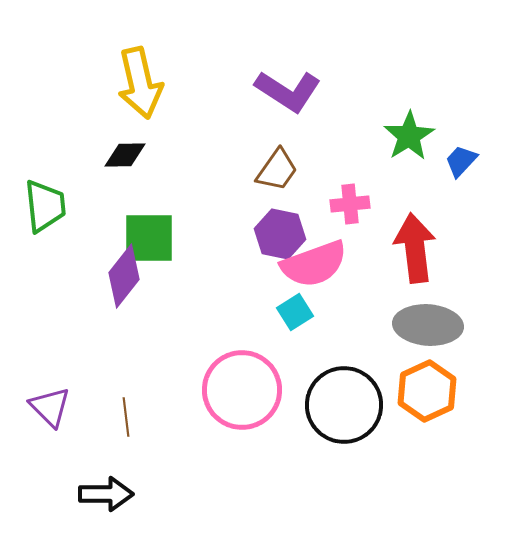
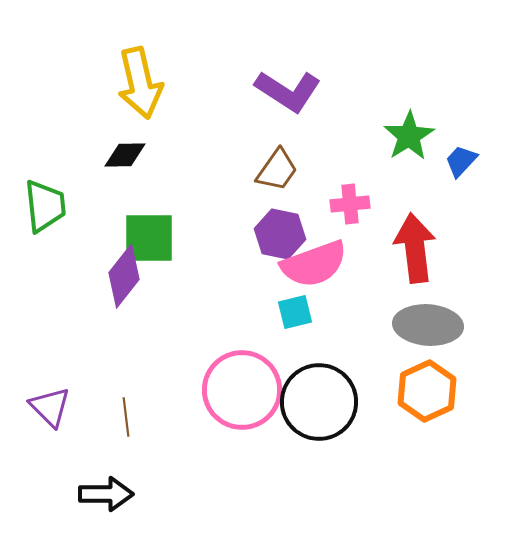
cyan square: rotated 18 degrees clockwise
black circle: moved 25 px left, 3 px up
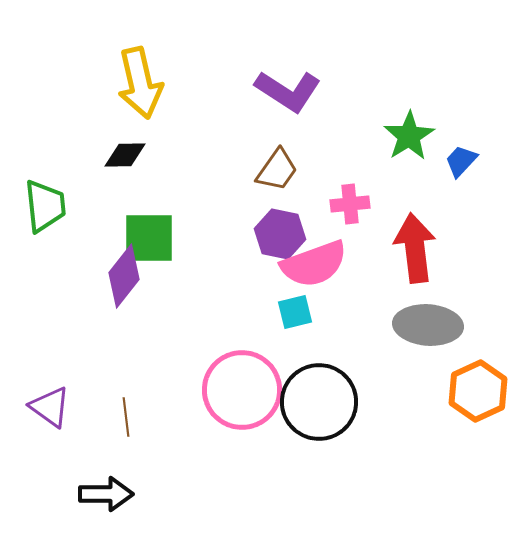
orange hexagon: moved 51 px right
purple triangle: rotated 9 degrees counterclockwise
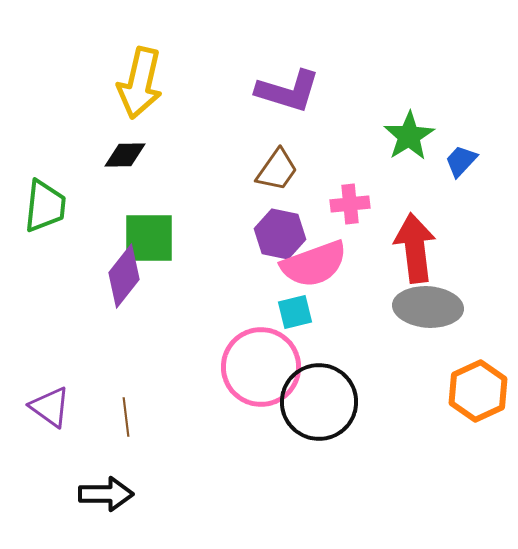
yellow arrow: rotated 26 degrees clockwise
purple L-shape: rotated 16 degrees counterclockwise
green trapezoid: rotated 12 degrees clockwise
gray ellipse: moved 18 px up
pink circle: moved 19 px right, 23 px up
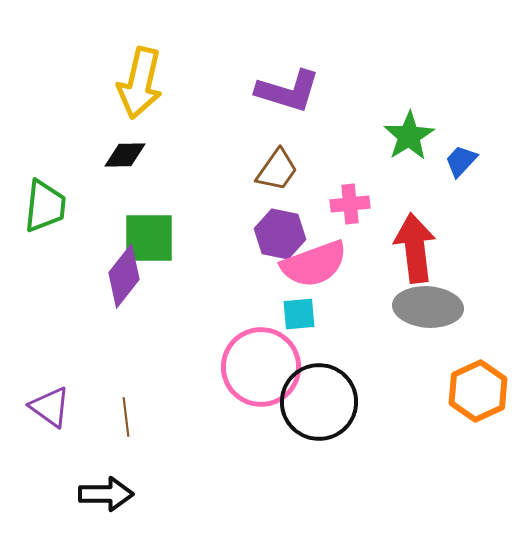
cyan square: moved 4 px right, 2 px down; rotated 9 degrees clockwise
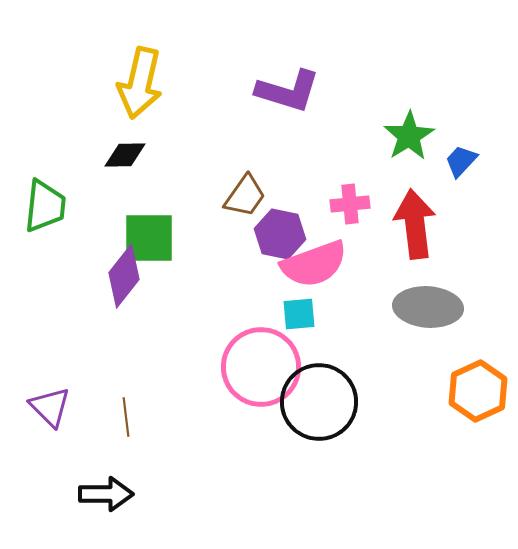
brown trapezoid: moved 32 px left, 26 px down
red arrow: moved 24 px up
purple triangle: rotated 9 degrees clockwise
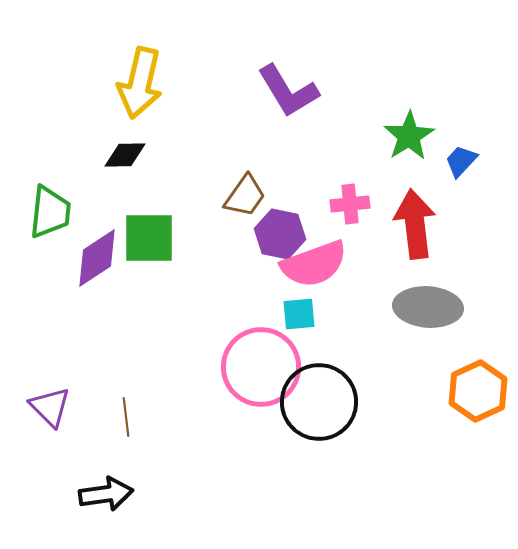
purple L-shape: rotated 42 degrees clockwise
green trapezoid: moved 5 px right, 6 px down
purple diamond: moved 27 px left, 18 px up; rotated 18 degrees clockwise
black arrow: rotated 8 degrees counterclockwise
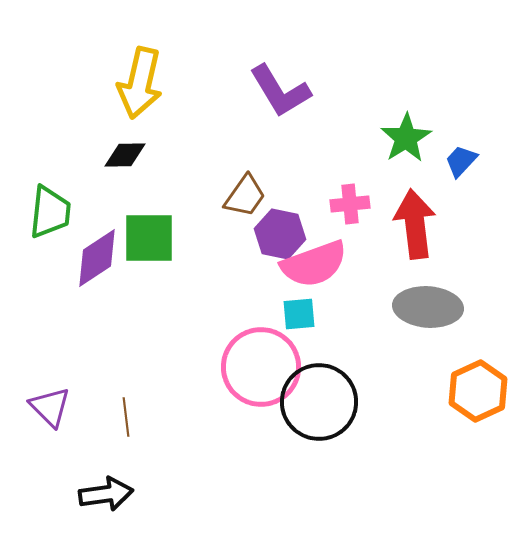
purple L-shape: moved 8 px left
green star: moved 3 px left, 2 px down
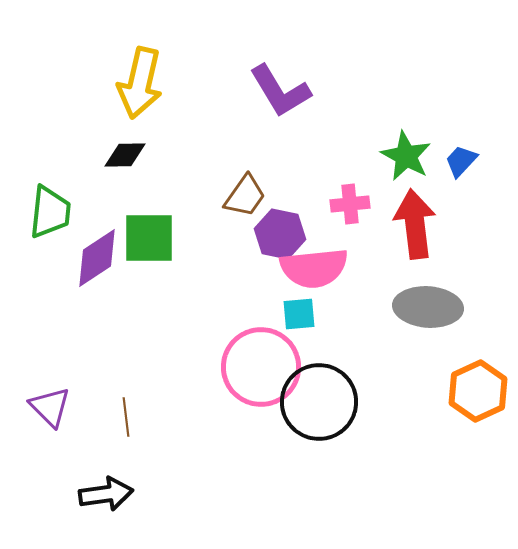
green star: moved 18 px down; rotated 12 degrees counterclockwise
pink semicircle: moved 4 px down; rotated 14 degrees clockwise
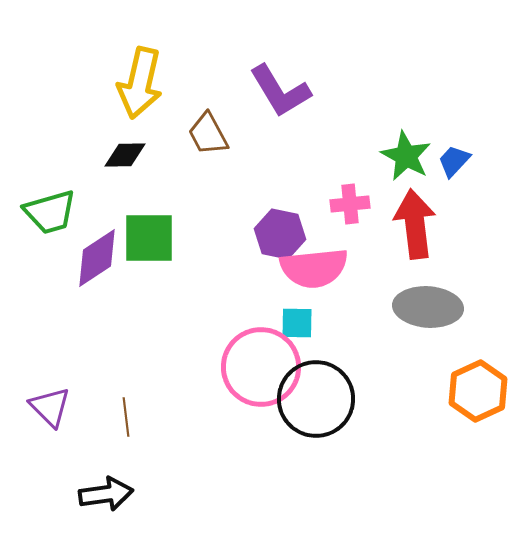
blue trapezoid: moved 7 px left
brown trapezoid: moved 37 px left, 62 px up; rotated 117 degrees clockwise
green trapezoid: rotated 68 degrees clockwise
cyan square: moved 2 px left, 9 px down; rotated 6 degrees clockwise
black circle: moved 3 px left, 3 px up
